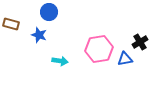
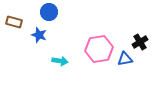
brown rectangle: moved 3 px right, 2 px up
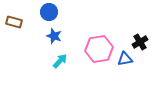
blue star: moved 15 px right, 1 px down
cyan arrow: rotated 56 degrees counterclockwise
